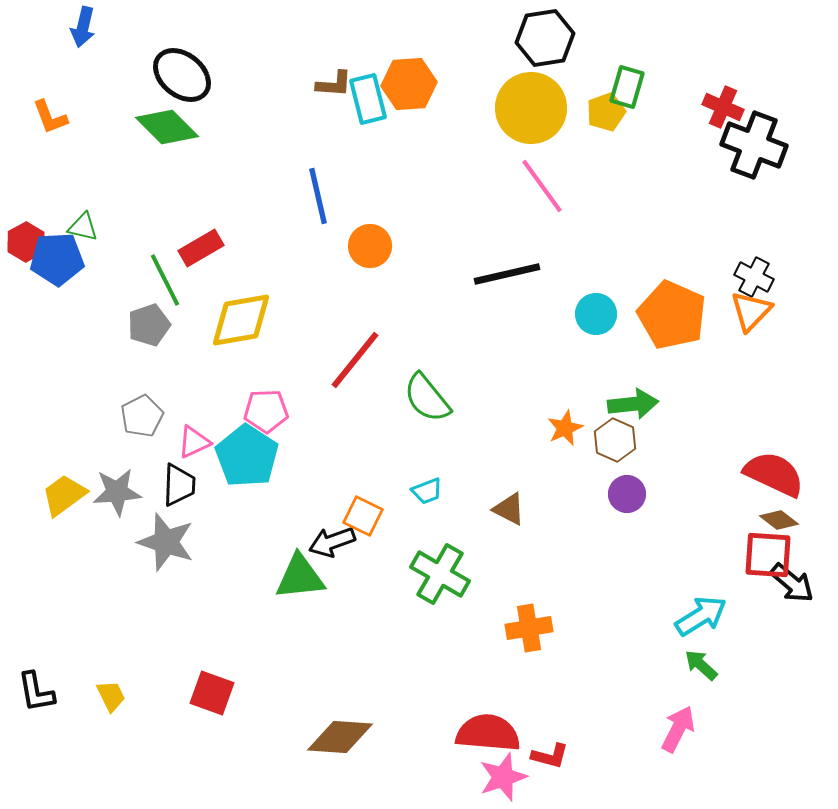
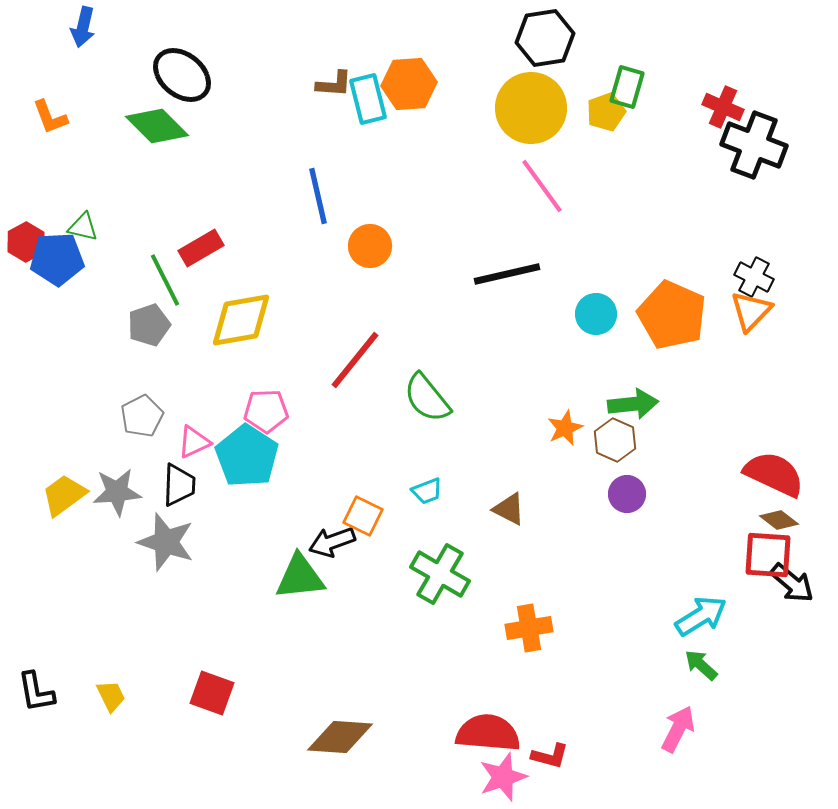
green diamond at (167, 127): moved 10 px left, 1 px up
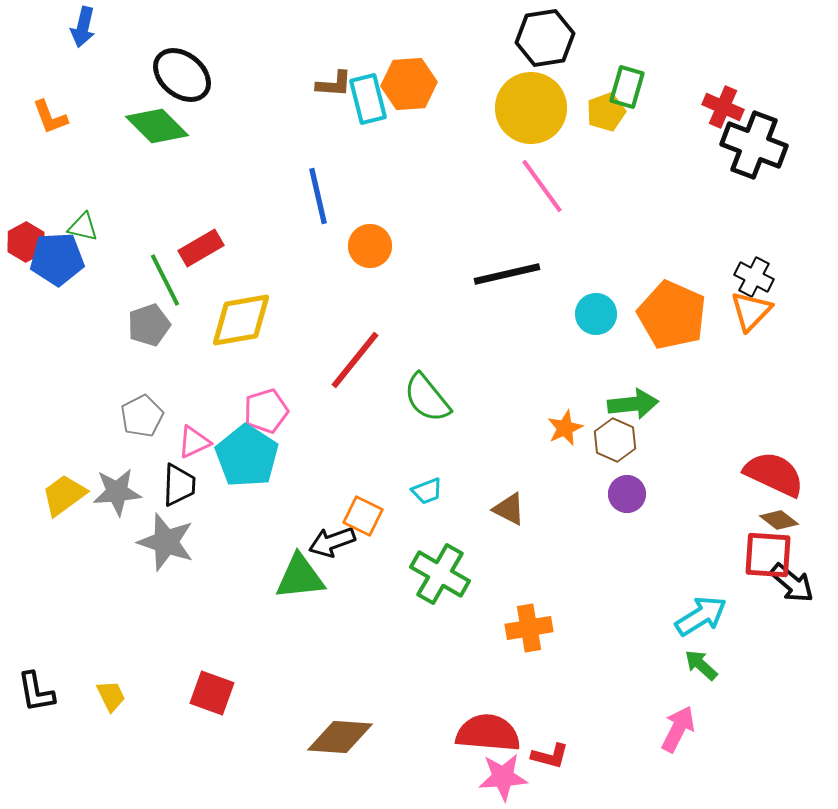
pink pentagon at (266, 411): rotated 15 degrees counterclockwise
pink star at (503, 777): rotated 15 degrees clockwise
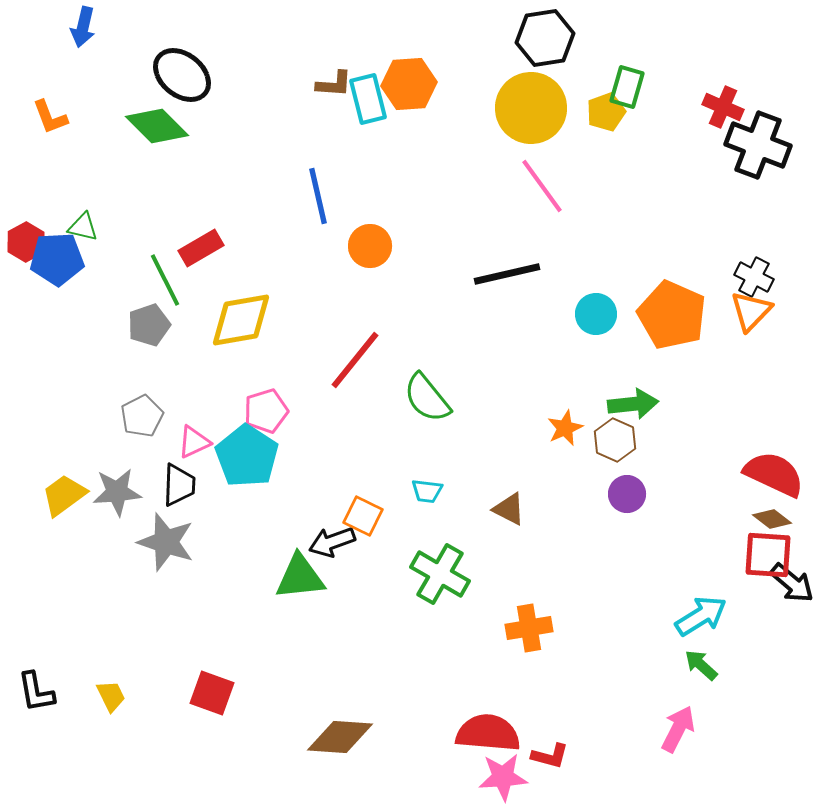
black cross at (754, 145): moved 4 px right
cyan trapezoid at (427, 491): rotated 28 degrees clockwise
brown diamond at (779, 520): moved 7 px left, 1 px up
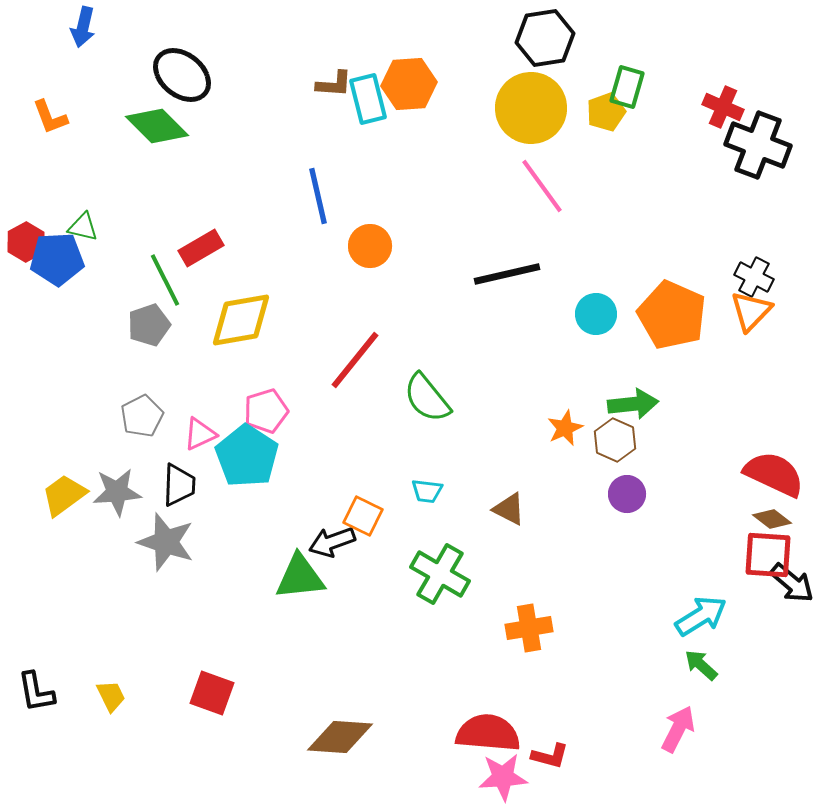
pink triangle at (194, 442): moved 6 px right, 8 px up
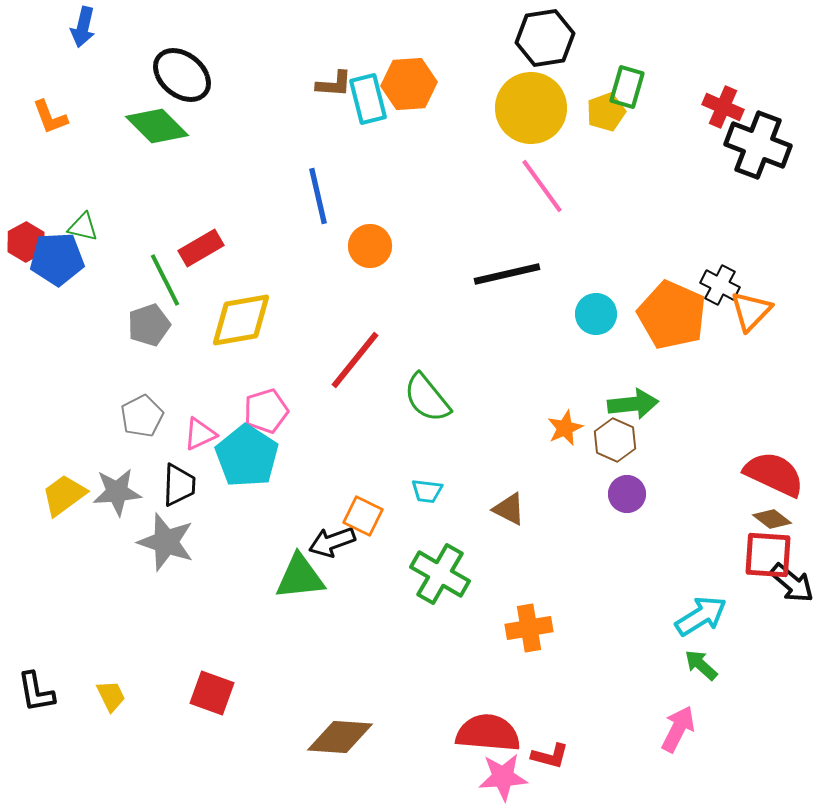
black cross at (754, 277): moved 34 px left, 8 px down
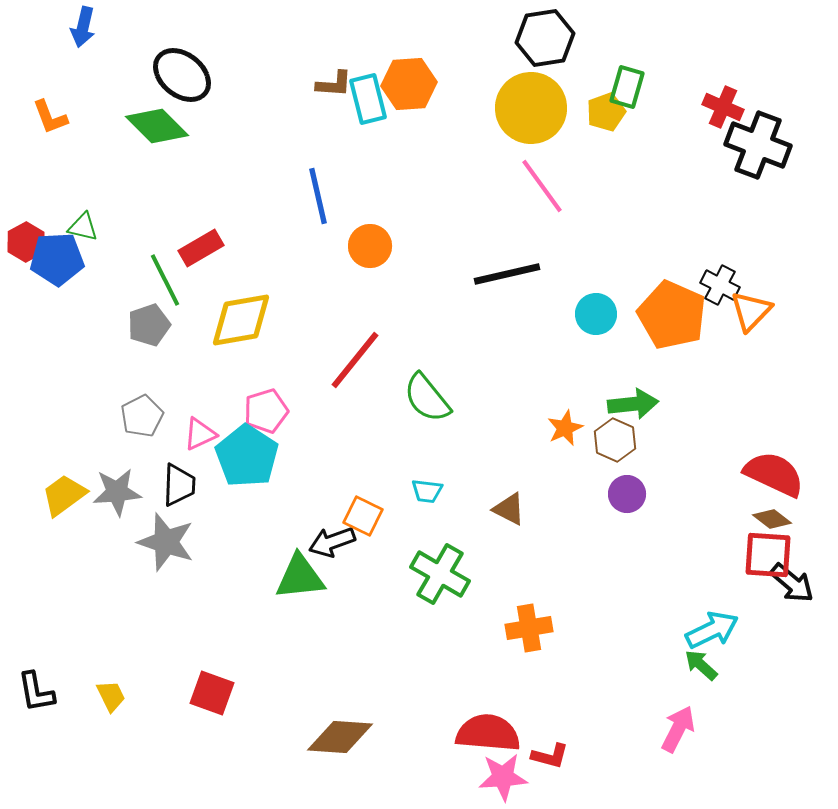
cyan arrow at (701, 616): moved 11 px right, 14 px down; rotated 6 degrees clockwise
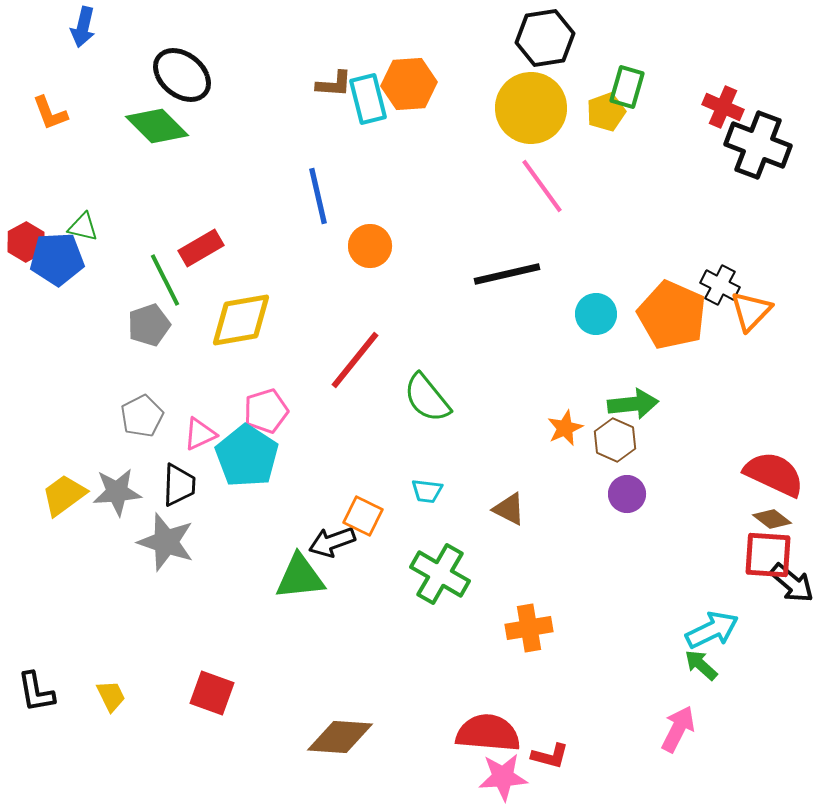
orange L-shape at (50, 117): moved 4 px up
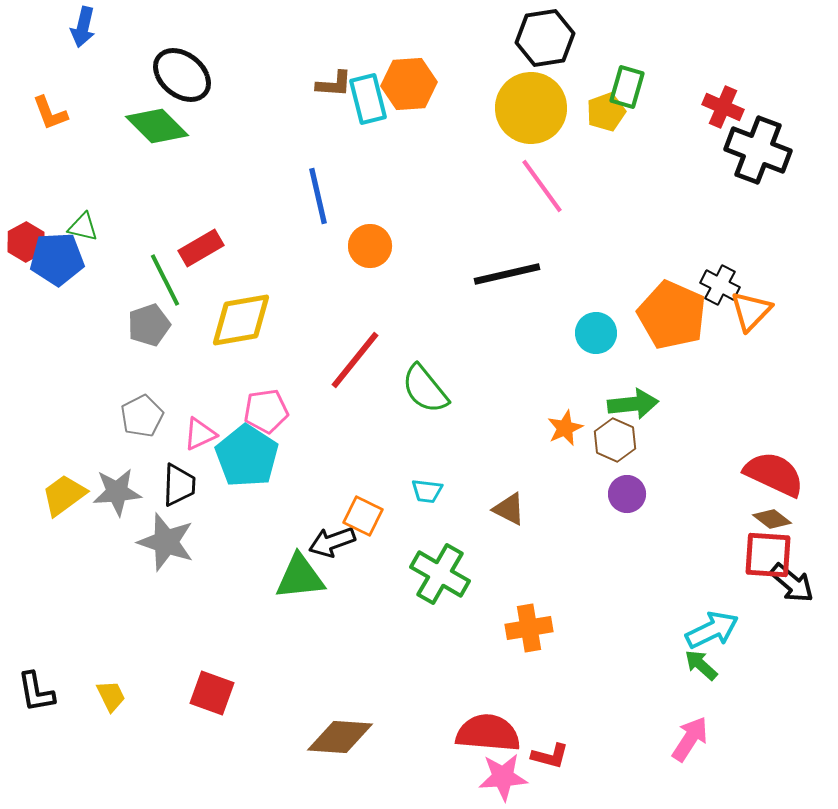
black cross at (758, 145): moved 5 px down
cyan circle at (596, 314): moved 19 px down
green semicircle at (427, 398): moved 2 px left, 9 px up
pink pentagon at (266, 411): rotated 9 degrees clockwise
pink arrow at (678, 729): moved 12 px right, 10 px down; rotated 6 degrees clockwise
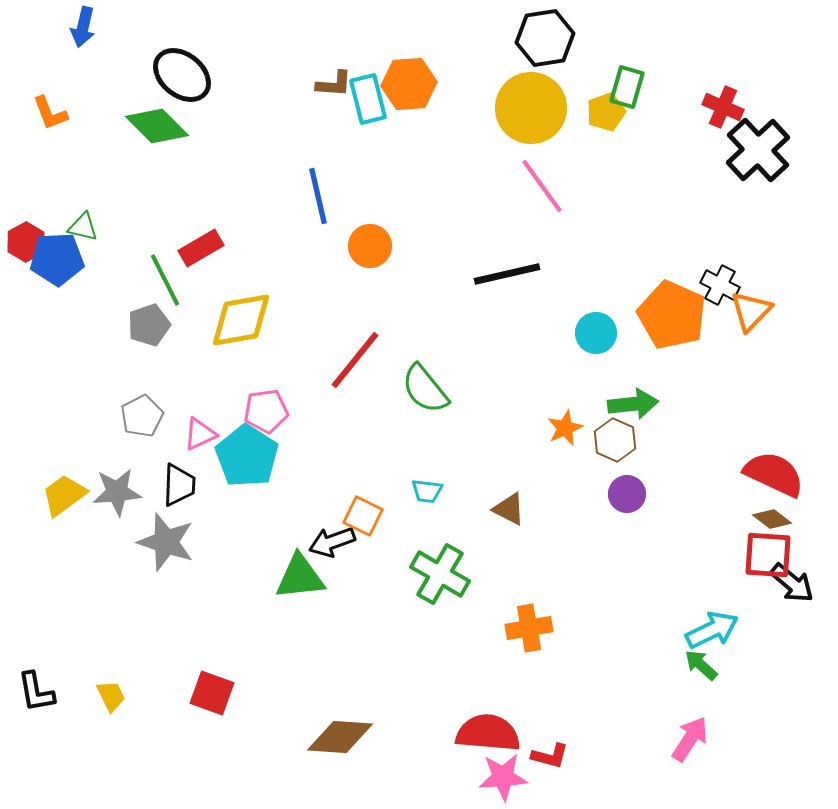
black cross at (758, 150): rotated 26 degrees clockwise
